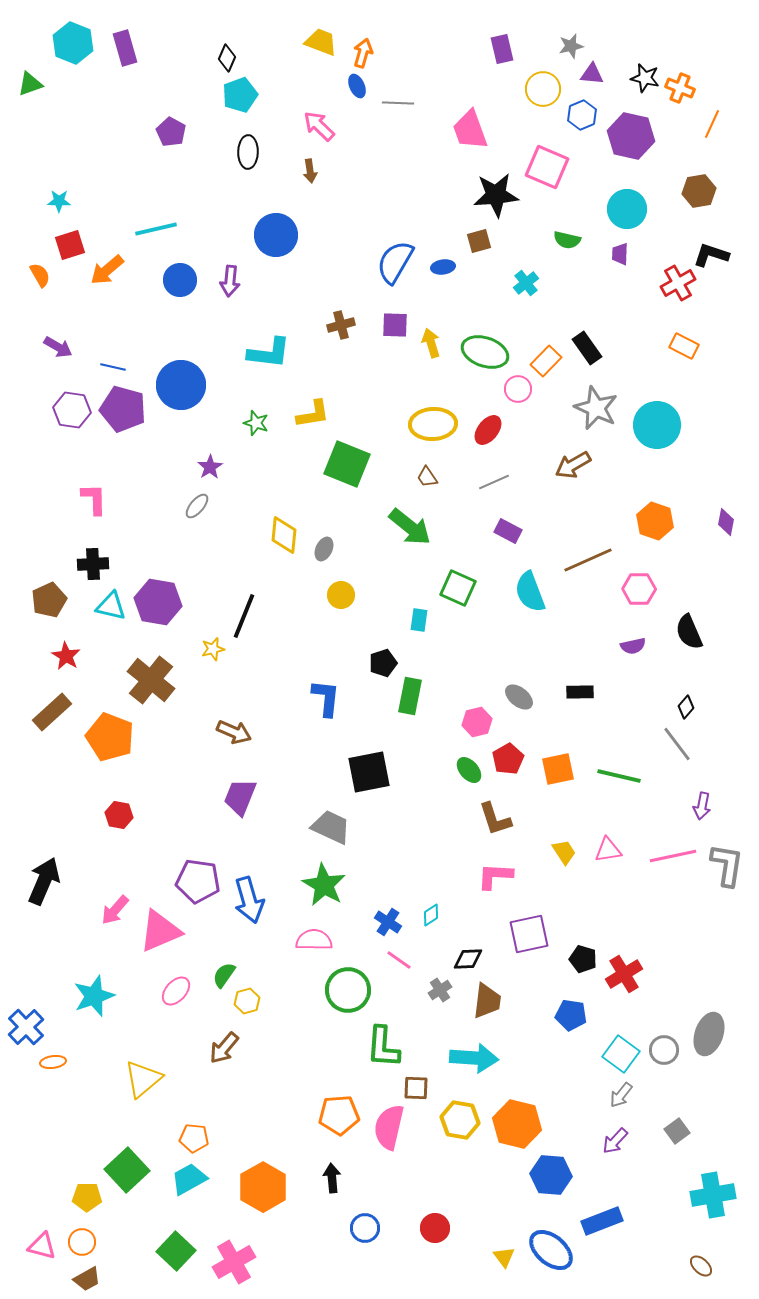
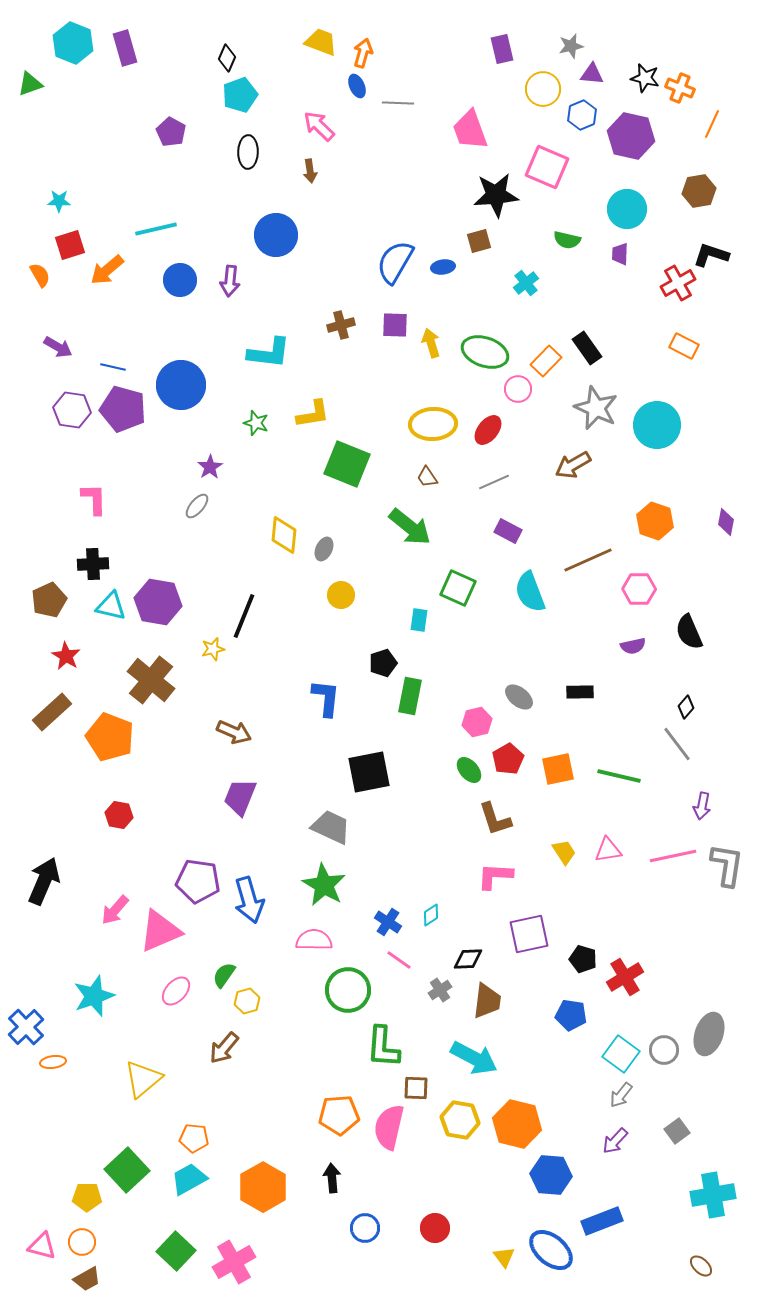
red cross at (624, 974): moved 1 px right, 3 px down
cyan arrow at (474, 1058): rotated 24 degrees clockwise
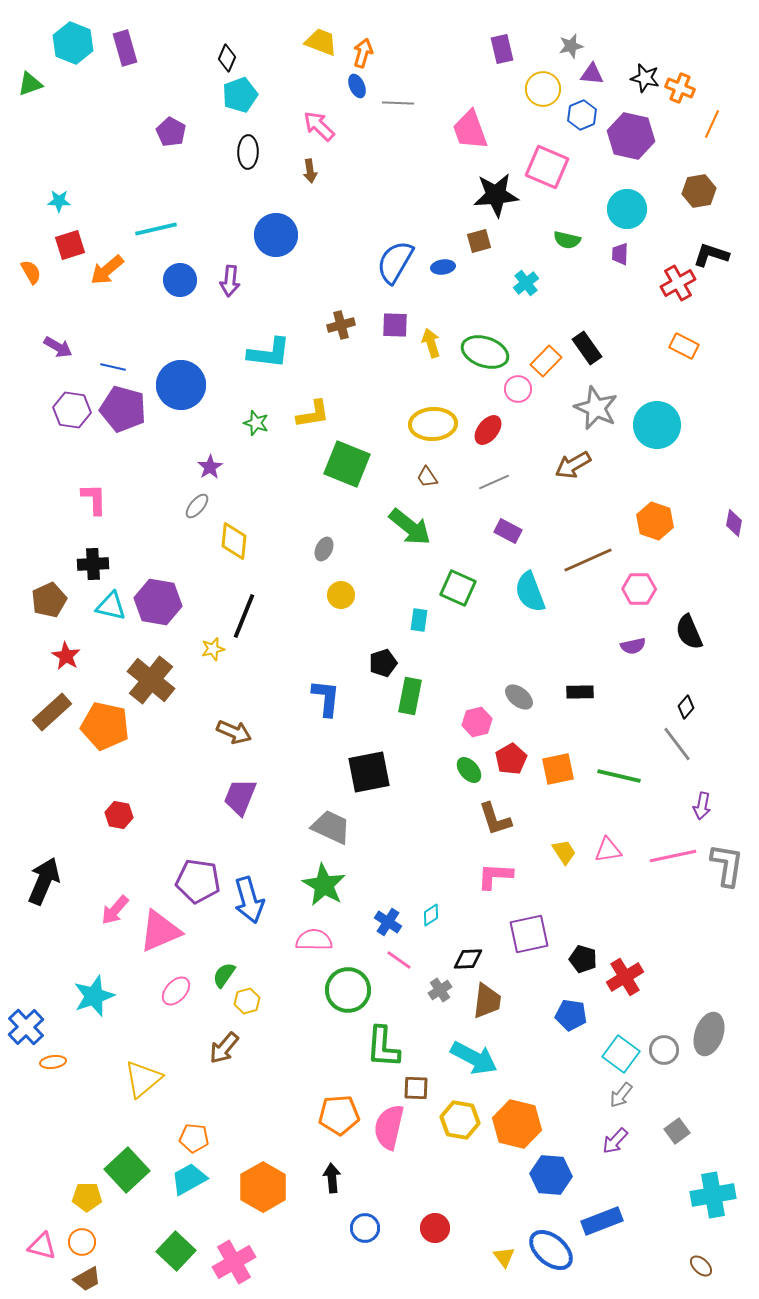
orange semicircle at (40, 275): moved 9 px left, 3 px up
purple diamond at (726, 522): moved 8 px right, 1 px down
yellow diamond at (284, 535): moved 50 px left, 6 px down
orange pentagon at (110, 737): moved 5 px left, 11 px up; rotated 9 degrees counterclockwise
red pentagon at (508, 759): moved 3 px right
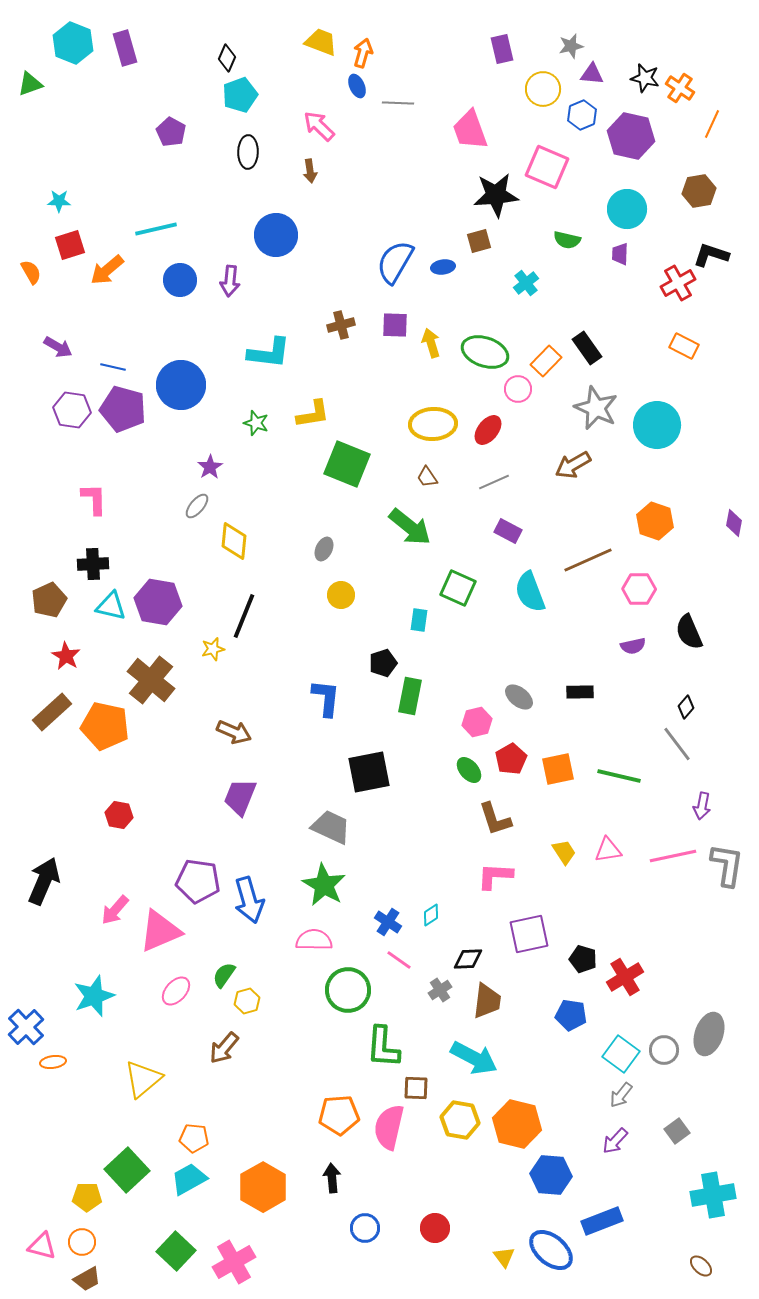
orange cross at (680, 88): rotated 12 degrees clockwise
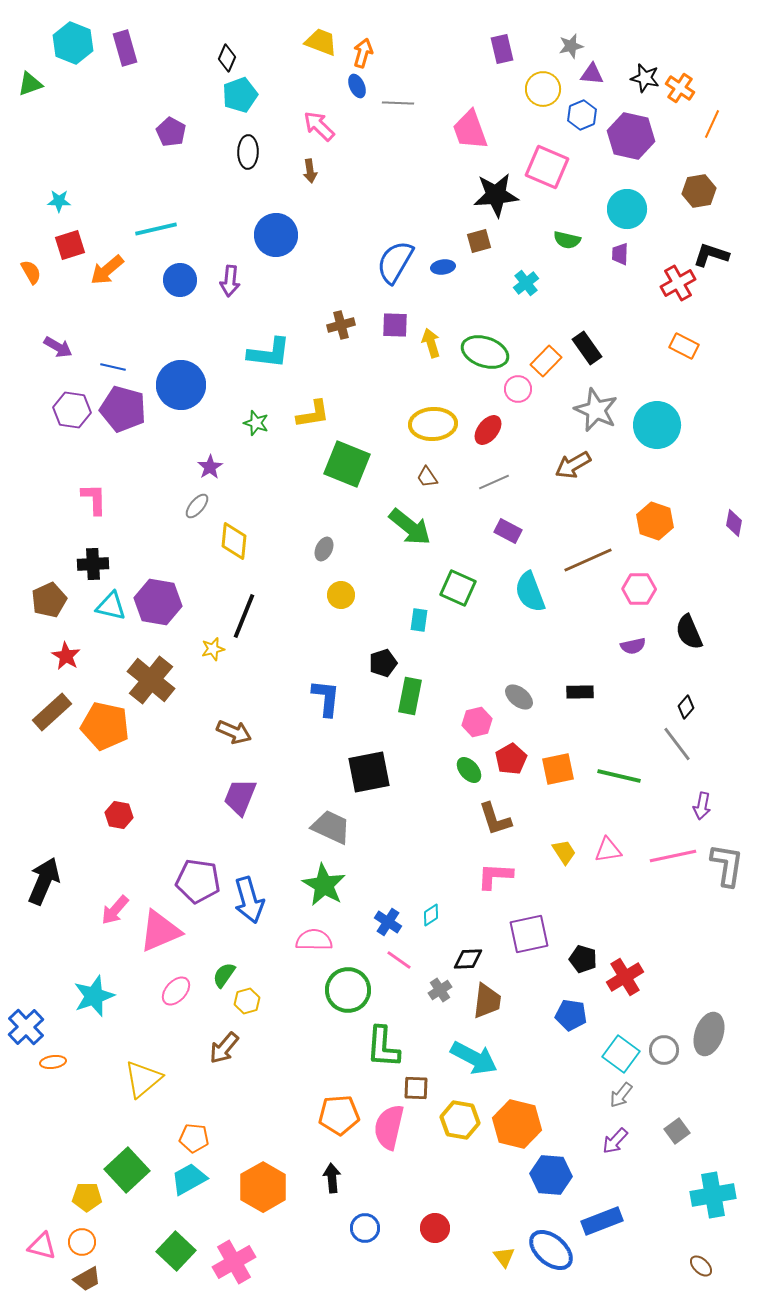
gray star at (596, 408): moved 2 px down
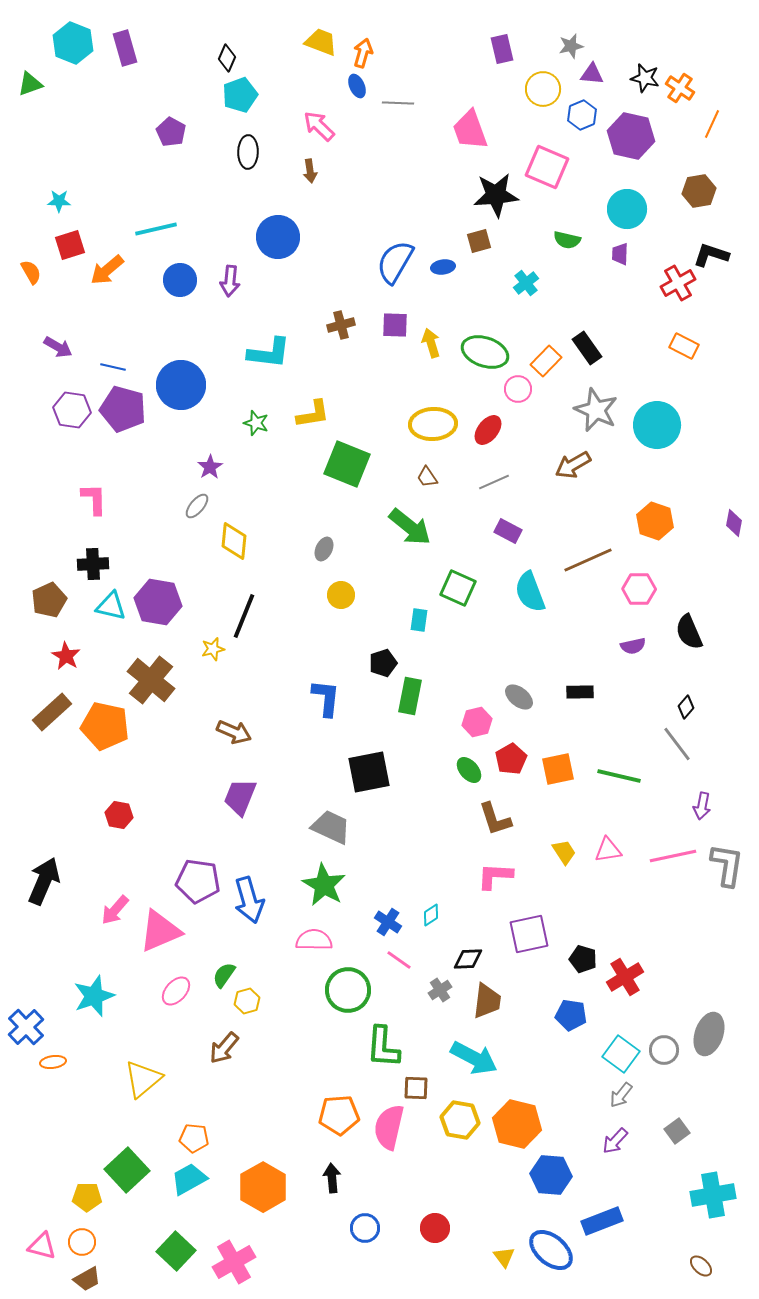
blue circle at (276, 235): moved 2 px right, 2 px down
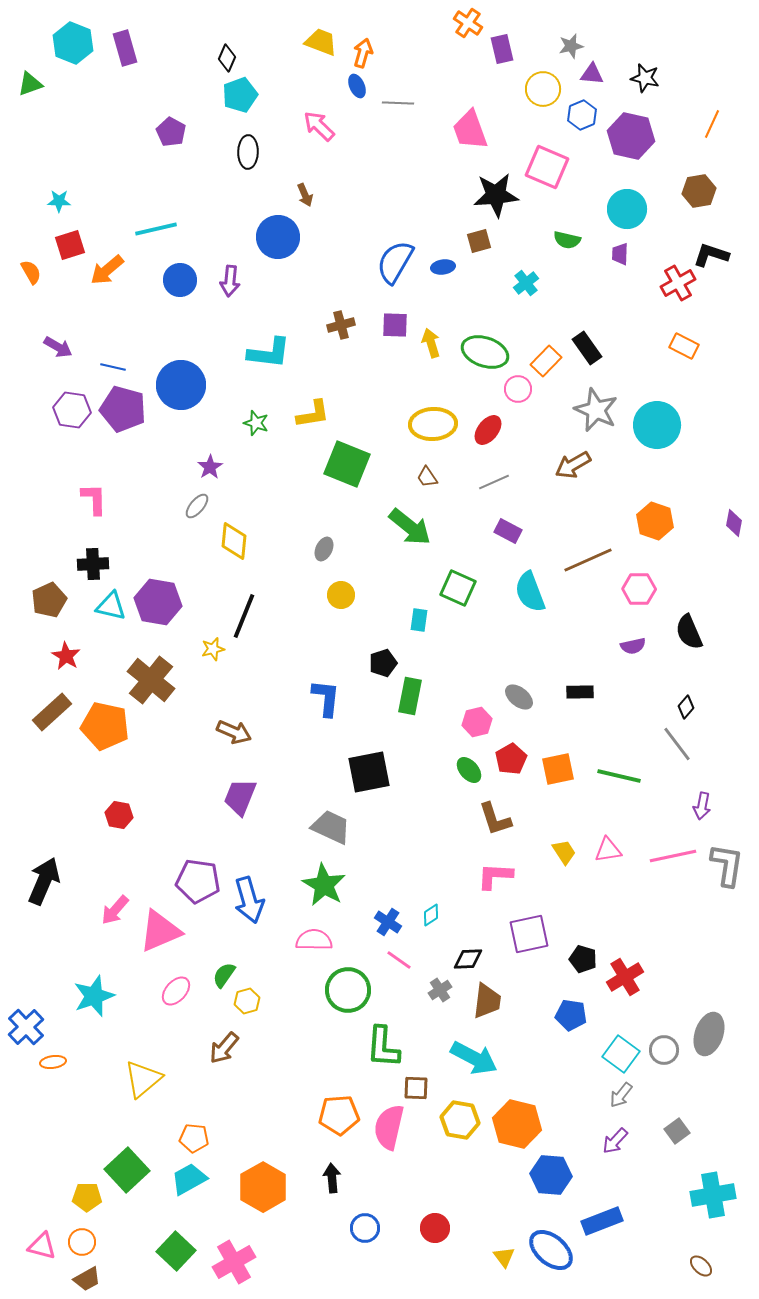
orange cross at (680, 88): moved 212 px left, 65 px up
brown arrow at (310, 171): moved 5 px left, 24 px down; rotated 15 degrees counterclockwise
